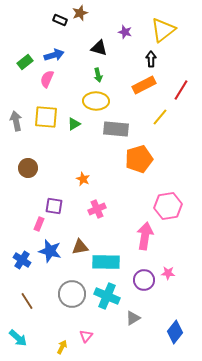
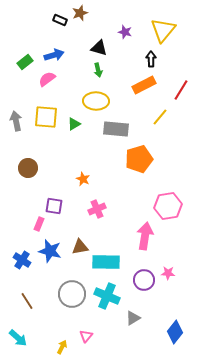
yellow triangle: rotated 12 degrees counterclockwise
green arrow: moved 5 px up
pink semicircle: rotated 30 degrees clockwise
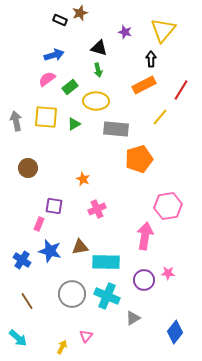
green rectangle: moved 45 px right, 25 px down
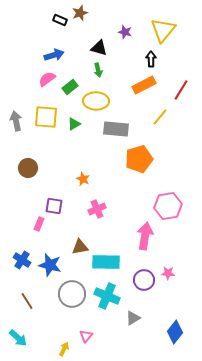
blue star: moved 14 px down
yellow arrow: moved 2 px right, 2 px down
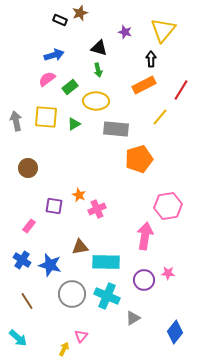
orange star: moved 4 px left, 16 px down
pink rectangle: moved 10 px left, 2 px down; rotated 16 degrees clockwise
pink triangle: moved 5 px left
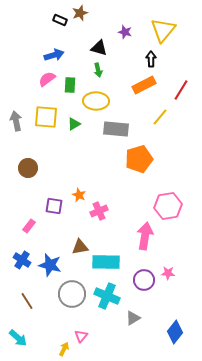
green rectangle: moved 2 px up; rotated 49 degrees counterclockwise
pink cross: moved 2 px right, 2 px down
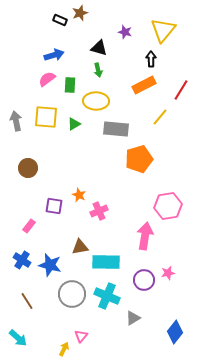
pink star: rotated 16 degrees counterclockwise
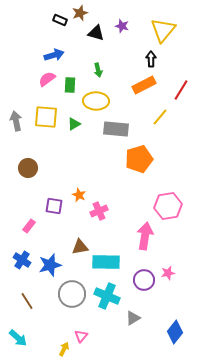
purple star: moved 3 px left, 6 px up
black triangle: moved 3 px left, 15 px up
blue star: rotated 30 degrees counterclockwise
